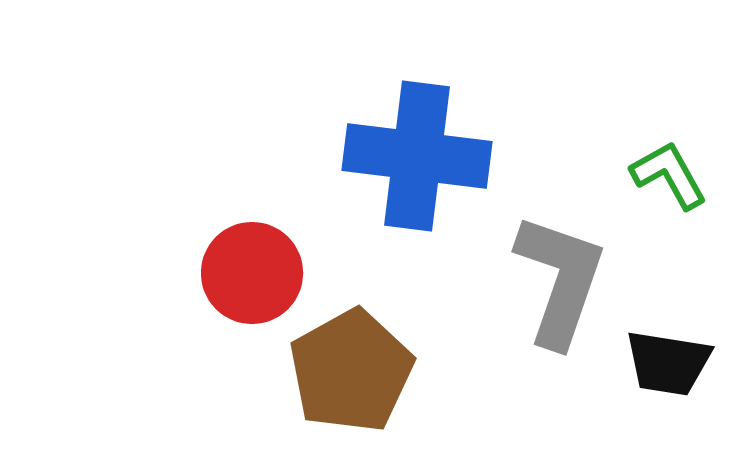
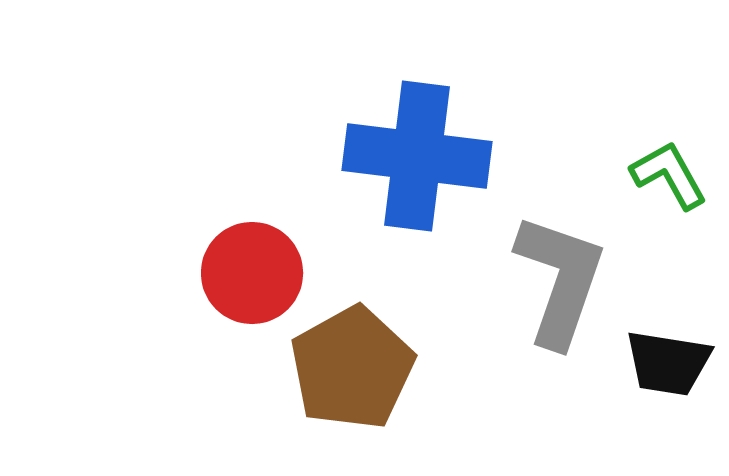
brown pentagon: moved 1 px right, 3 px up
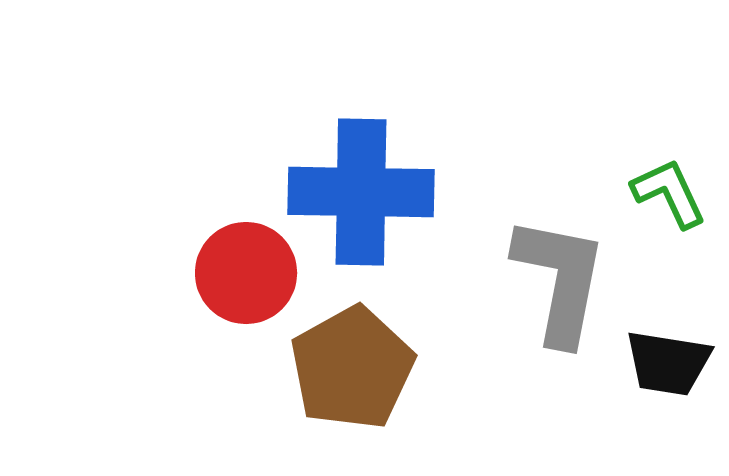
blue cross: moved 56 px left, 36 px down; rotated 6 degrees counterclockwise
green L-shape: moved 18 px down; rotated 4 degrees clockwise
red circle: moved 6 px left
gray L-shape: rotated 8 degrees counterclockwise
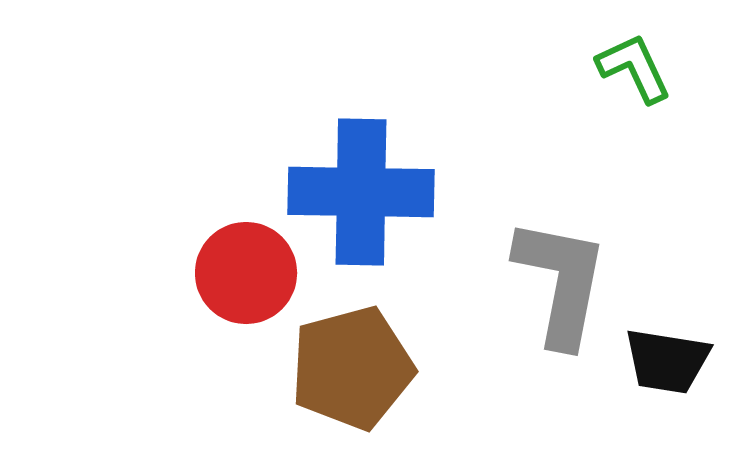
green L-shape: moved 35 px left, 125 px up
gray L-shape: moved 1 px right, 2 px down
black trapezoid: moved 1 px left, 2 px up
brown pentagon: rotated 14 degrees clockwise
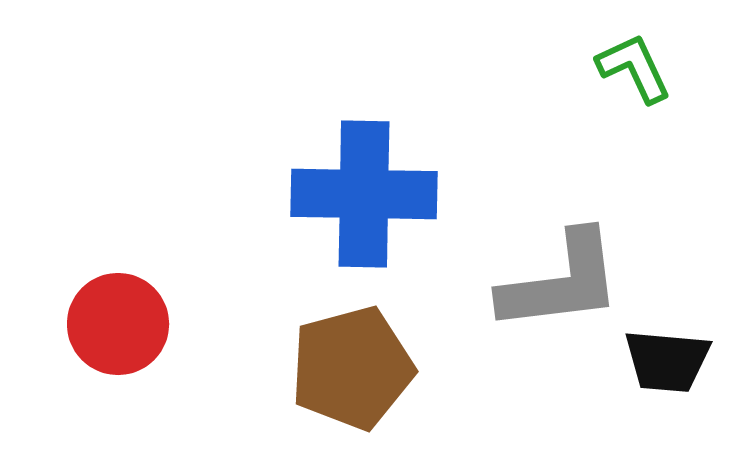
blue cross: moved 3 px right, 2 px down
red circle: moved 128 px left, 51 px down
gray L-shape: rotated 72 degrees clockwise
black trapezoid: rotated 4 degrees counterclockwise
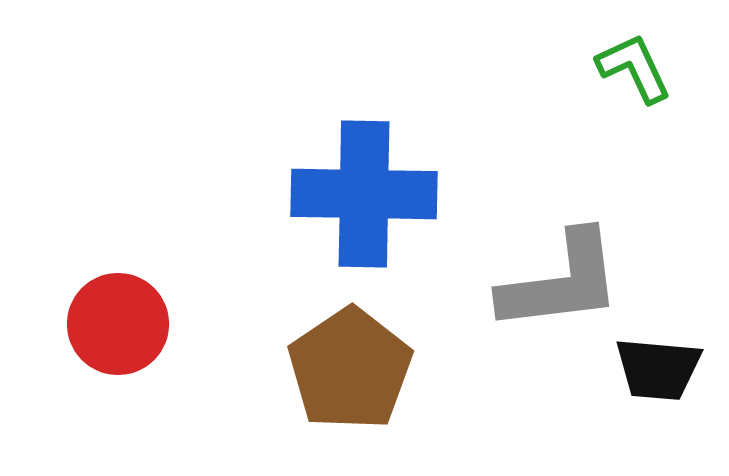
black trapezoid: moved 9 px left, 8 px down
brown pentagon: moved 2 px left, 1 px down; rotated 19 degrees counterclockwise
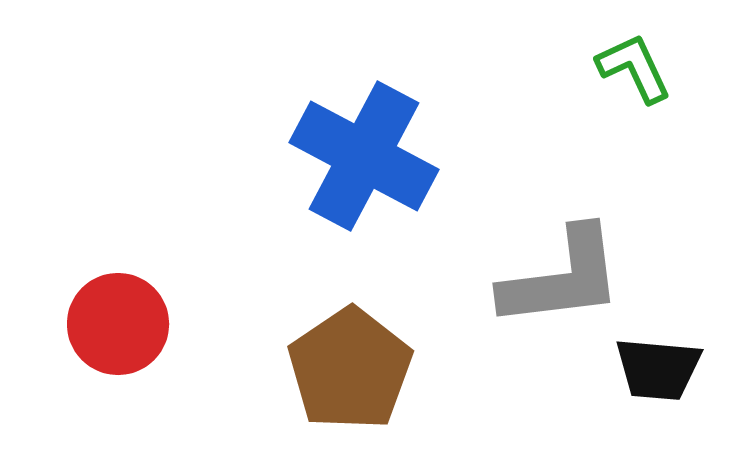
blue cross: moved 38 px up; rotated 27 degrees clockwise
gray L-shape: moved 1 px right, 4 px up
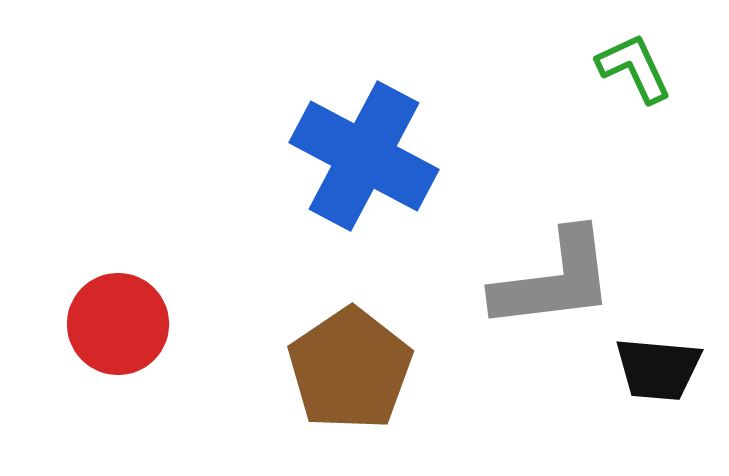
gray L-shape: moved 8 px left, 2 px down
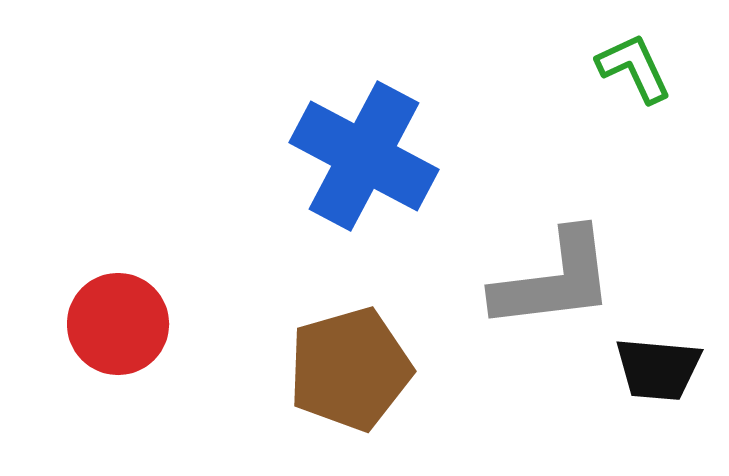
brown pentagon: rotated 18 degrees clockwise
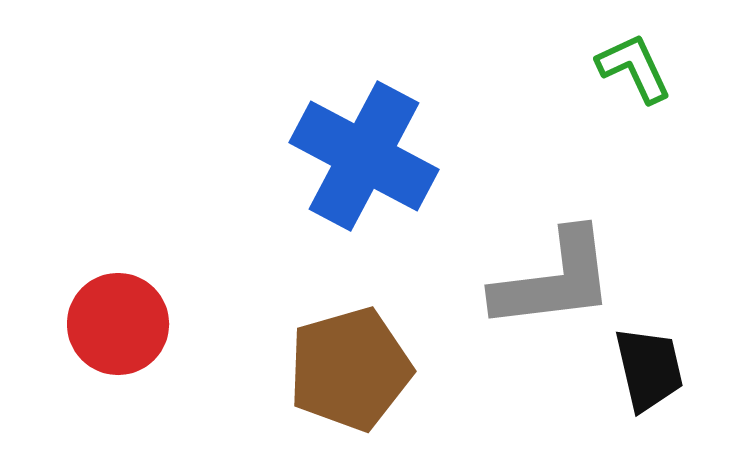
black trapezoid: moved 9 px left; rotated 108 degrees counterclockwise
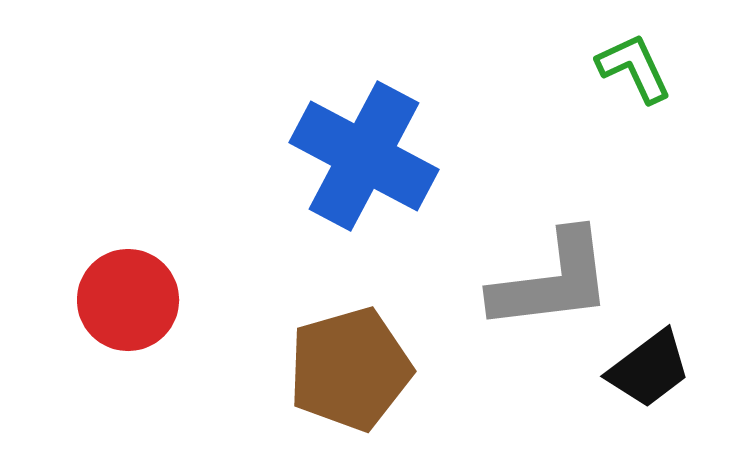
gray L-shape: moved 2 px left, 1 px down
red circle: moved 10 px right, 24 px up
black trapezoid: rotated 66 degrees clockwise
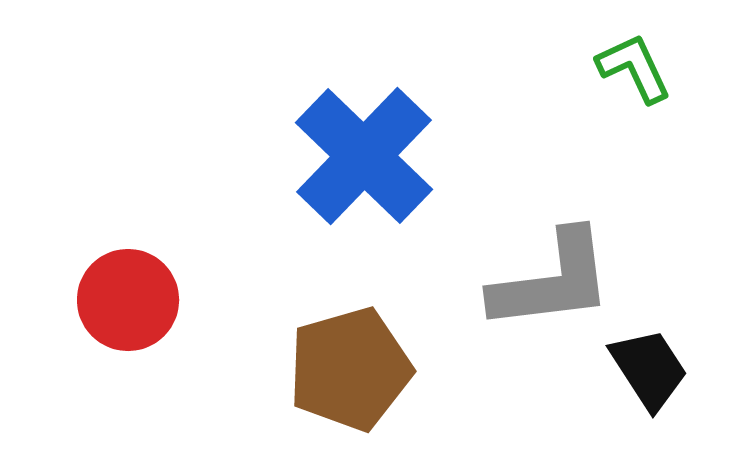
blue cross: rotated 16 degrees clockwise
black trapezoid: rotated 86 degrees counterclockwise
